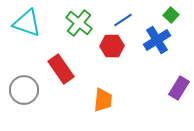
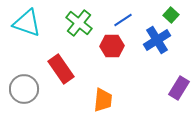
gray circle: moved 1 px up
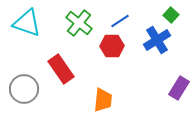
blue line: moved 3 px left, 1 px down
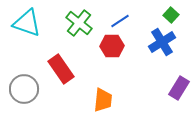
blue cross: moved 5 px right, 2 px down
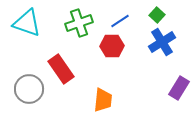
green square: moved 14 px left
green cross: rotated 32 degrees clockwise
gray circle: moved 5 px right
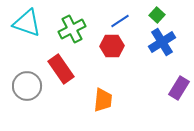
green cross: moved 7 px left, 6 px down; rotated 8 degrees counterclockwise
gray circle: moved 2 px left, 3 px up
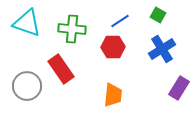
green square: moved 1 px right; rotated 14 degrees counterclockwise
green cross: rotated 32 degrees clockwise
blue cross: moved 7 px down
red hexagon: moved 1 px right, 1 px down
orange trapezoid: moved 10 px right, 5 px up
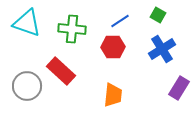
red rectangle: moved 2 px down; rotated 12 degrees counterclockwise
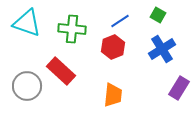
red hexagon: rotated 20 degrees counterclockwise
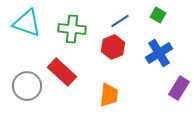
blue cross: moved 3 px left, 4 px down
red rectangle: moved 1 px right, 1 px down
orange trapezoid: moved 4 px left
